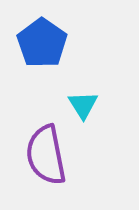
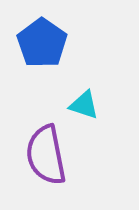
cyan triangle: moved 1 px right; rotated 40 degrees counterclockwise
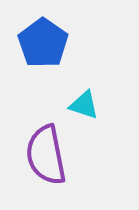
blue pentagon: moved 1 px right
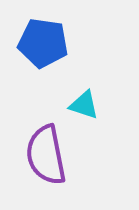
blue pentagon: rotated 27 degrees counterclockwise
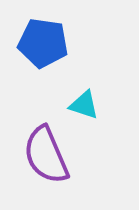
purple semicircle: rotated 12 degrees counterclockwise
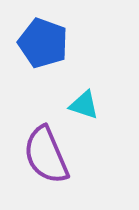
blue pentagon: rotated 12 degrees clockwise
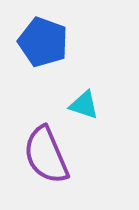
blue pentagon: moved 1 px up
